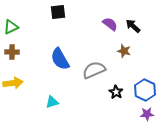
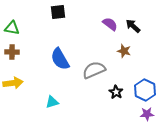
green triangle: moved 1 px right, 1 px down; rotated 35 degrees clockwise
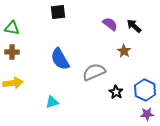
black arrow: moved 1 px right
brown star: rotated 16 degrees clockwise
gray semicircle: moved 2 px down
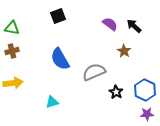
black square: moved 4 px down; rotated 14 degrees counterclockwise
brown cross: moved 1 px up; rotated 16 degrees counterclockwise
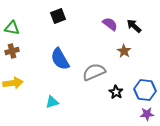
blue hexagon: rotated 20 degrees counterclockwise
